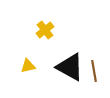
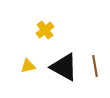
black triangle: moved 6 px left
brown line: moved 1 px right, 5 px up
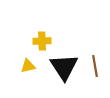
yellow cross: moved 3 px left, 11 px down; rotated 36 degrees clockwise
black triangle: rotated 28 degrees clockwise
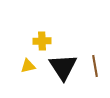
black triangle: moved 1 px left
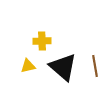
black triangle: rotated 16 degrees counterclockwise
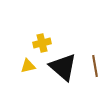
yellow cross: moved 2 px down; rotated 12 degrees counterclockwise
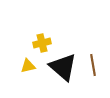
brown line: moved 2 px left, 1 px up
